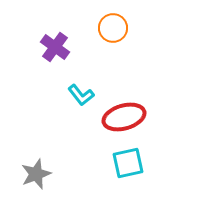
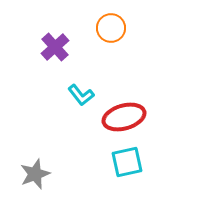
orange circle: moved 2 px left
purple cross: rotated 12 degrees clockwise
cyan square: moved 1 px left, 1 px up
gray star: moved 1 px left
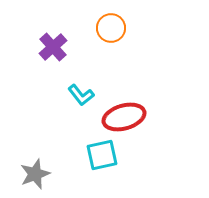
purple cross: moved 2 px left
cyan square: moved 25 px left, 7 px up
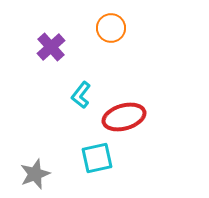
purple cross: moved 2 px left
cyan L-shape: rotated 76 degrees clockwise
cyan square: moved 5 px left, 3 px down
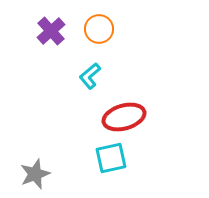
orange circle: moved 12 px left, 1 px down
purple cross: moved 16 px up
cyan L-shape: moved 9 px right, 19 px up; rotated 12 degrees clockwise
cyan square: moved 14 px right
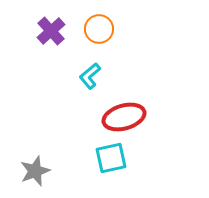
gray star: moved 3 px up
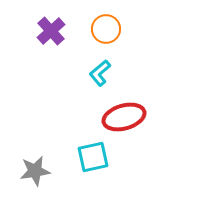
orange circle: moved 7 px right
cyan L-shape: moved 10 px right, 3 px up
cyan square: moved 18 px left, 1 px up
gray star: rotated 12 degrees clockwise
